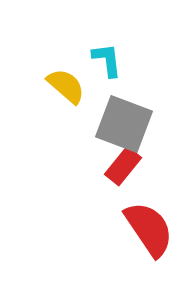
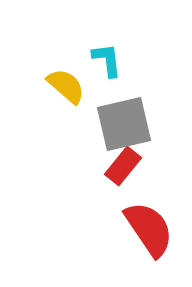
gray square: rotated 34 degrees counterclockwise
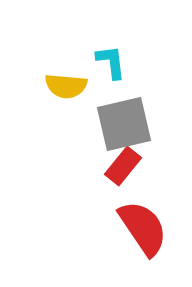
cyan L-shape: moved 4 px right, 2 px down
yellow semicircle: rotated 144 degrees clockwise
red semicircle: moved 6 px left, 1 px up
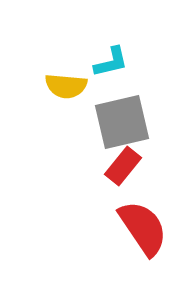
cyan L-shape: rotated 84 degrees clockwise
gray square: moved 2 px left, 2 px up
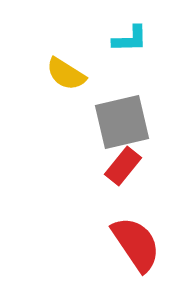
cyan L-shape: moved 19 px right, 23 px up; rotated 12 degrees clockwise
yellow semicircle: moved 12 px up; rotated 27 degrees clockwise
red semicircle: moved 7 px left, 16 px down
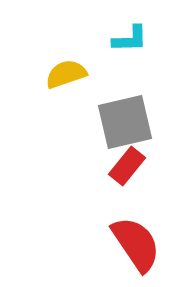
yellow semicircle: rotated 129 degrees clockwise
gray square: moved 3 px right
red rectangle: moved 4 px right
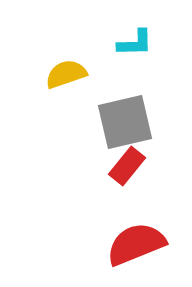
cyan L-shape: moved 5 px right, 4 px down
red semicircle: rotated 78 degrees counterclockwise
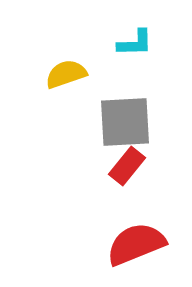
gray square: rotated 10 degrees clockwise
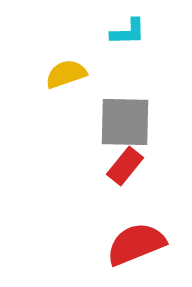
cyan L-shape: moved 7 px left, 11 px up
gray square: rotated 4 degrees clockwise
red rectangle: moved 2 px left
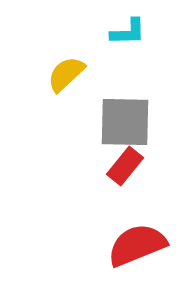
yellow semicircle: rotated 24 degrees counterclockwise
red semicircle: moved 1 px right, 1 px down
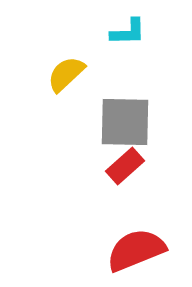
red rectangle: rotated 9 degrees clockwise
red semicircle: moved 1 px left, 5 px down
